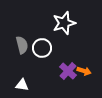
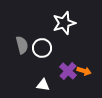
white triangle: moved 21 px right
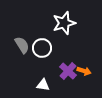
gray semicircle: rotated 18 degrees counterclockwise
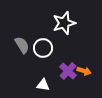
white circle: moved 1 px right
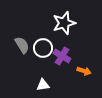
purple cross: moved 6 px left, 15 px up; rotated 12 degrees counterclockwise
white triangle: rotated 16 degrees counterclockwise
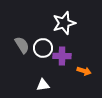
purple cross: rotated 30 degrees counterclockwise
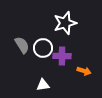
white star: moved 1 px right
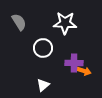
white star: rotated 20 degrees clockwise
gray semicircle: moved 3 px left, 23 px up
purple cross: moved 12 px right, 7 px down
white triangle: rotated 32 degrees counterclockwise
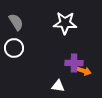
gray semicircle: moved 3 px left
white circle: moved 29 px left
white triangle: moved 15 px right, 1 px down; rotated 48 degrees clockwise
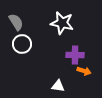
white star: moved 3 px left; rotated 10 degrees clockwise
white circle: moved 8 px right, 4 px up
purple cross: moved 1 px right, 8 px up
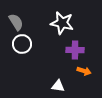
purple cross: moved 5 px up
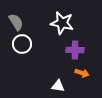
orange arrow: moved 2 px left, 2 px down
